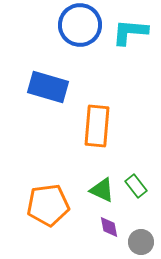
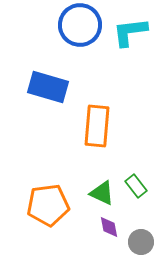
cyan L-shape: rotated 12 degrees counterclockwise
green triangle: moved 3 px down
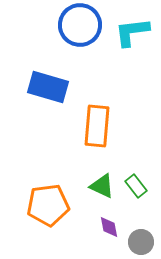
cyan L-shape: moved 2 px right
green triangle: moved 7 px up
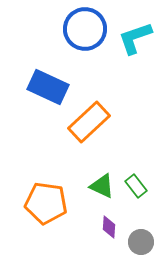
blue circle: moved 5 px right, 4 px down
cyan L-shape: moved 3 px right, 6 px down; rotated 12 degrees counterclockwise
blue rectangle: rotated 9 degrees clockwise
orange rectangle: moved 8 px left, 4 px up; rotated 42 degrees clockwise
orange pentagon: moved 2 px left, 2 px up; rotated 15 degrees clockwise
purple diamond: rotated 15 degrees clockwise
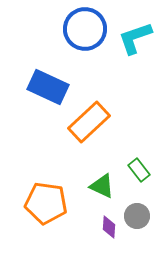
green rectangle: moved 3 px right, 16 px up
gray circle: moved 4 px left, 26 px up
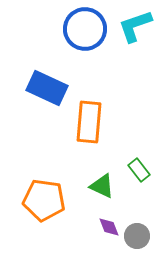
cyan L-shape: moved 12 px up
blue rectangle: moved 1 px left, 1 px down
orange rectangle: rotated 42 degrees counterclockwise
orange pentagon: moved 2 px left, 3 px up
gray circle: moved 20 px down
purple diamond: rotated 25 degrees counterclockwise
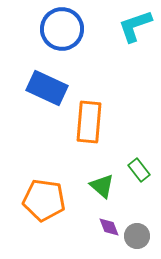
blue circle: moved 23 px left
green triangle: rotated 16 degrees clockwise
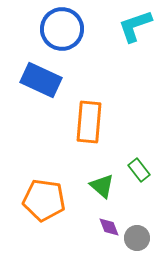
blue rectangle: moved 6 px left, 8 px up
gray circle: moved 2 px down
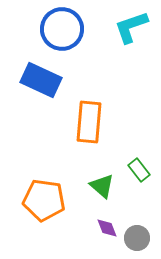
cyan L-shape: moved 4 px left, 1 px down
purple diamond: moved 2 px left, 1 px down
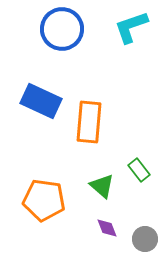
blue rectangle: moved 21 px down
gray circle: moved 8 px right, 1 px down
